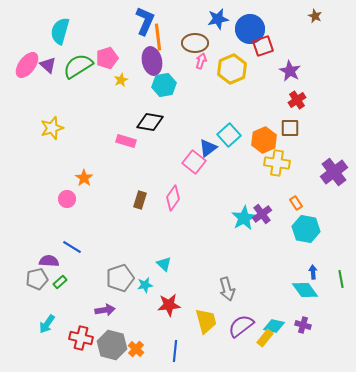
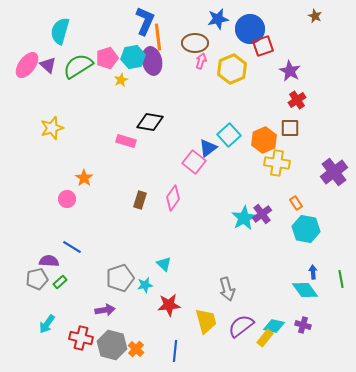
cyan hexagon at (164, 85): moved 31 px left, 28 px up
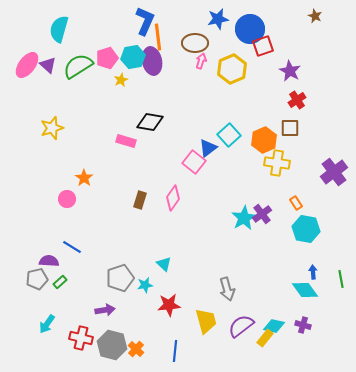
cyan semicircle at (60, 31): moved 1 px left, 2 px up
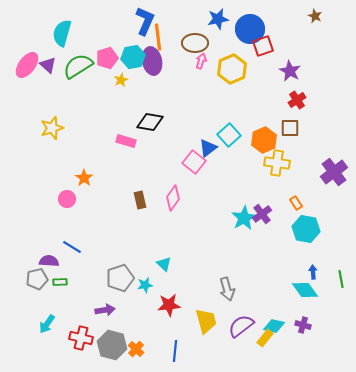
cyan semicircle at (59, 29): moved 3 px right, 4 px down
brown rectangle at (140, 200): rotated 30 degrees counterclockwise
green rectangle at (60, 282): rotated 40 degrees clockwise
